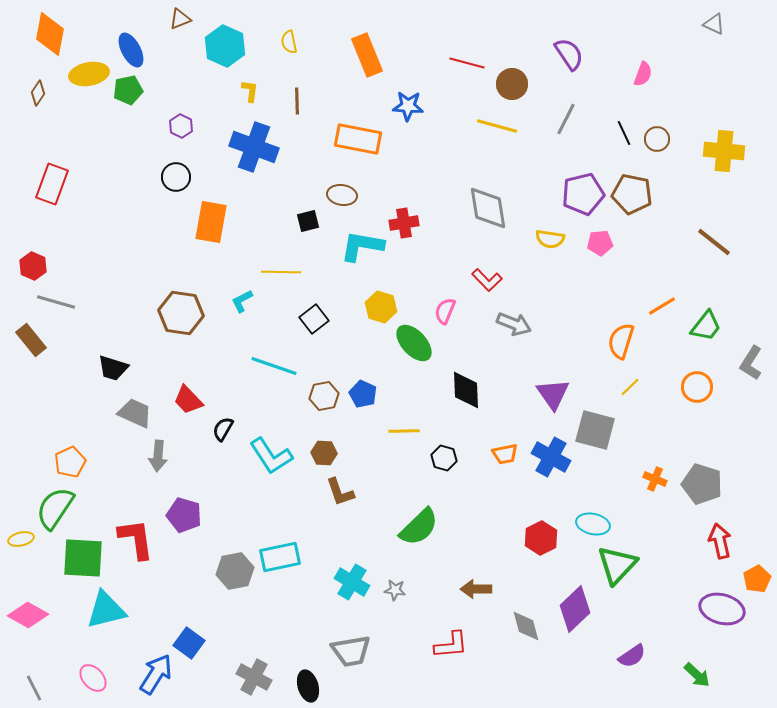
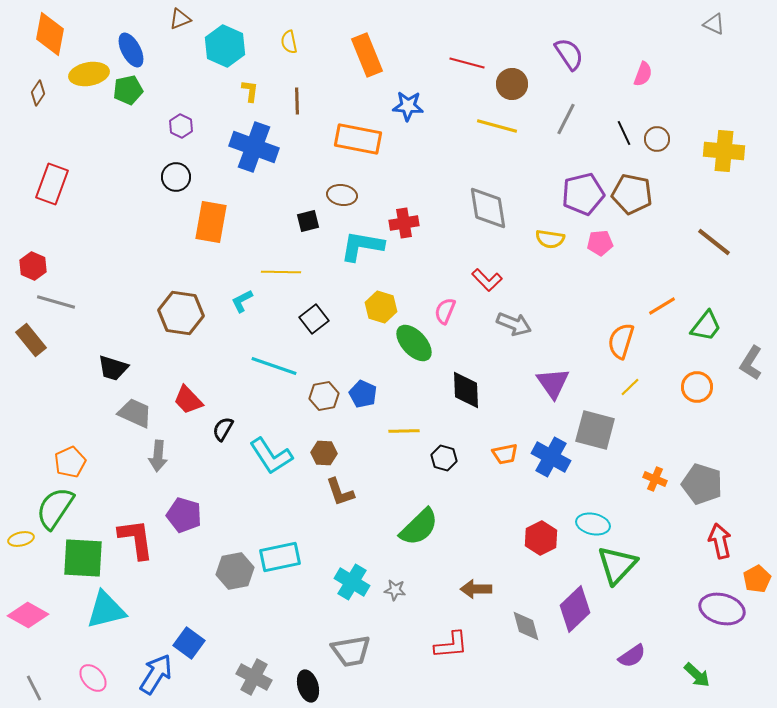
purple triangle at (553, 394): moved 11 px up
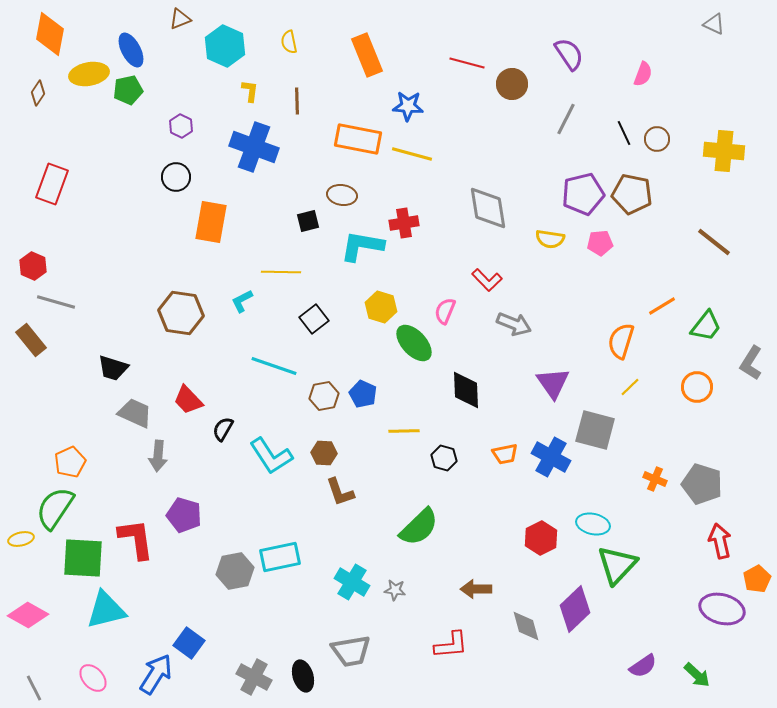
yellow line at (497, 126): moved 85 px left, 28 px down
purple semicircle at (632, 656): moved 11 px right, 10 px down
black ellipse at (308, 686): moved 5 px left, 10 px up
